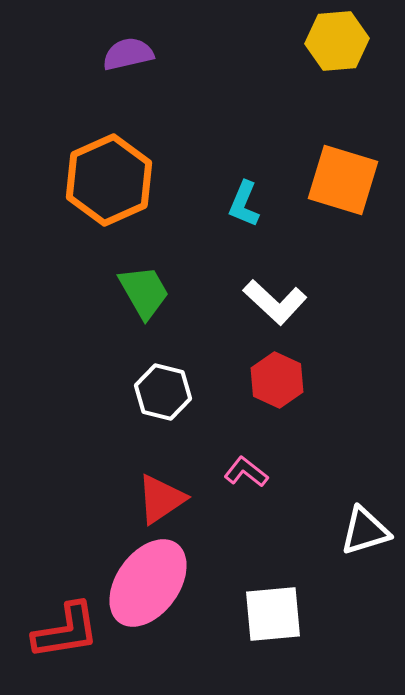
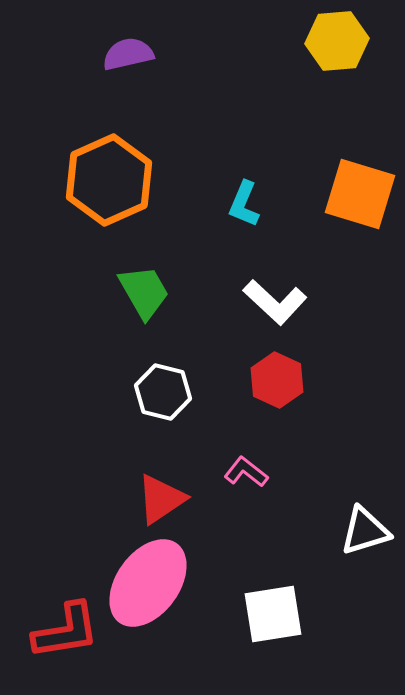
orange square: moved 17 px right, 14 px down
white square: rotated 4 degrees counterclockwise
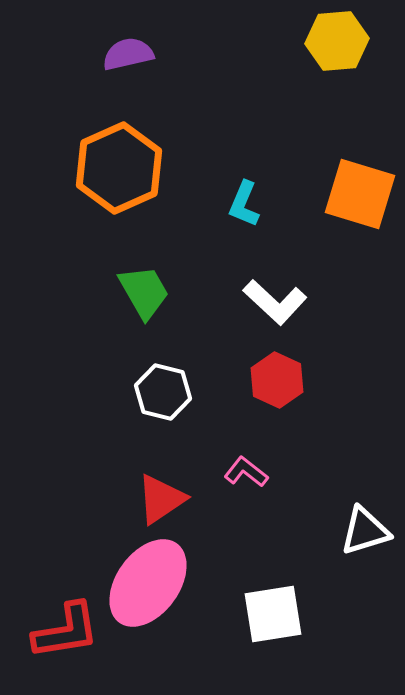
orange hexagon: moved 10 px right, 12 px up
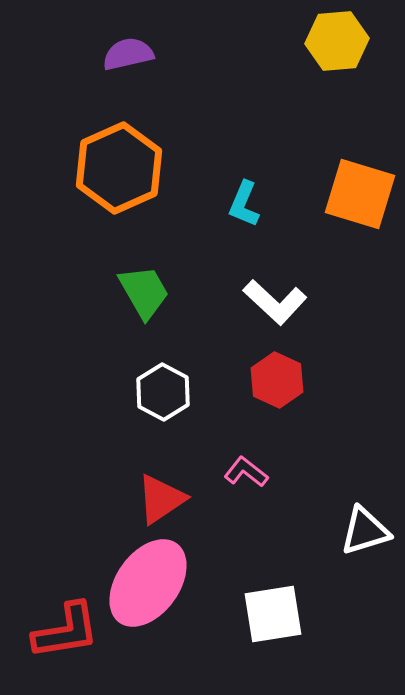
white hexagon: rotated 14 degrees clockwise
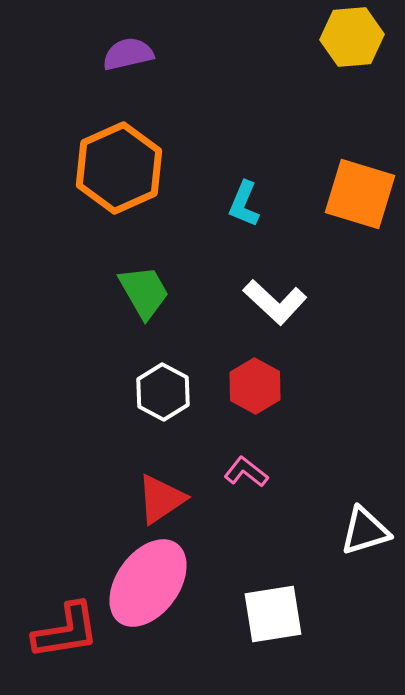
yellow hexagon: moved 15 px right, 4 px up
red hexagon: moved 22 px left, 6 px down; rotated 4 degrees clockwise
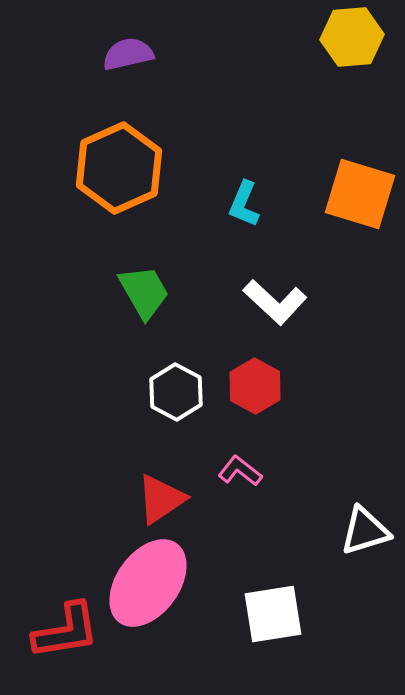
white hexagon: moved 13 px right
pink L-shape: moved 6 px left, 1 px up
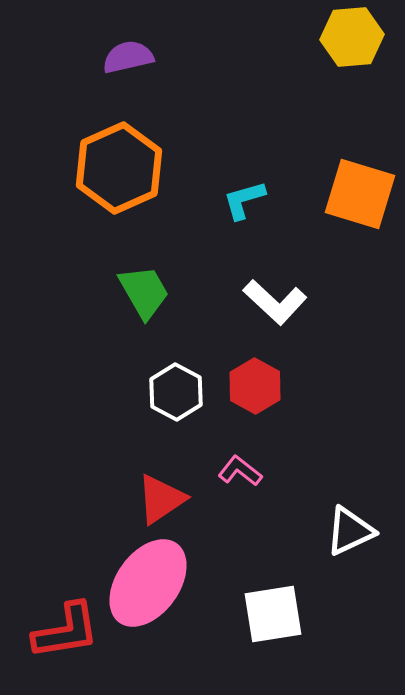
purple semicircle: moved 3 px down
cyan L-shape: moved 4 px up; rotated 51 degrees clockwise
white triangle: moved 15 px left; rotated 8 degrees counterclockwise
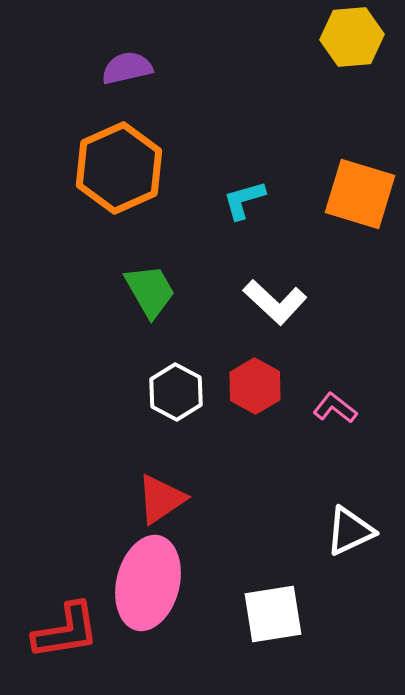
purple semicircle: moved 1 px left, 11 px down
green trapezoid: moved 6 px right, 1 px up
pink L-shape: moved 95 px right, 63 px up
pink ellipse: rotated 22 degrees counterclockwise
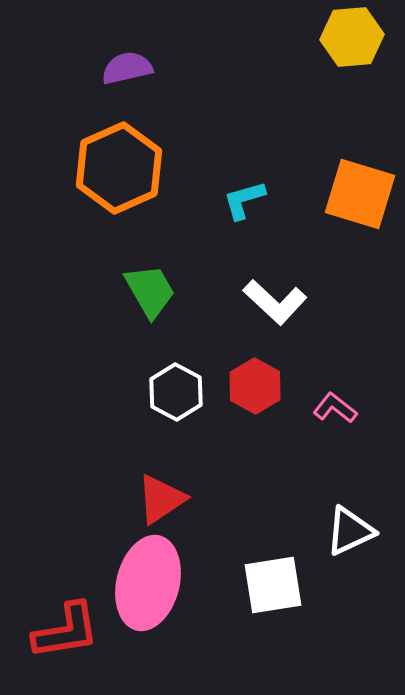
white square: moved 29 px up
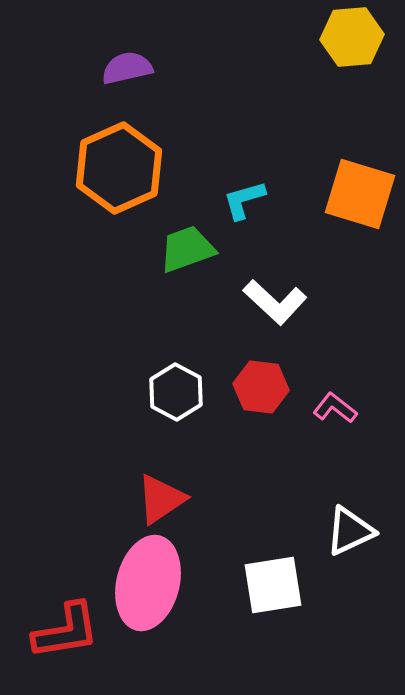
green trapezoid: moved 37 px right, 42 px up; rotated 80 degrees counterclockwise
red hexagon: moved 6 px right, 1 px down; rotated 22 degrees counterclockwise
